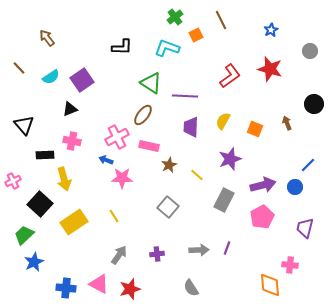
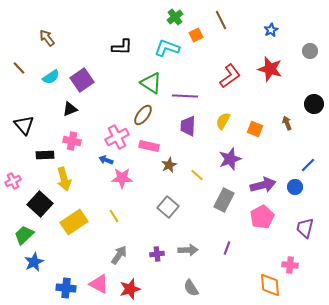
purple trapezoid at (191, 127): moved 3 px left, 1 px up
gray arrow at (199, 250): moved 11 px left
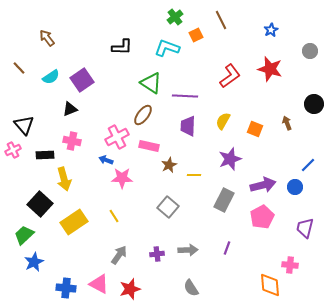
yellow line at (197, 175): moved 3 px left; rotated 40 degrees counterclockwise
pink cross at (13, 181): moved 31 px up
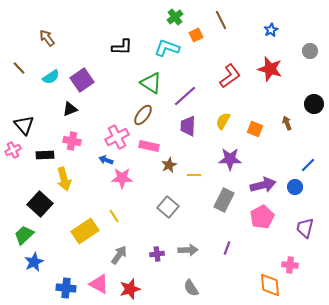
purple line at (185, 96): rotated 45 degrees counterclockwise
purple star at (230, 159): rotated 20 degrees clockwise
yellow rectangle at (74, 222): moved 11 px right, 9 px down
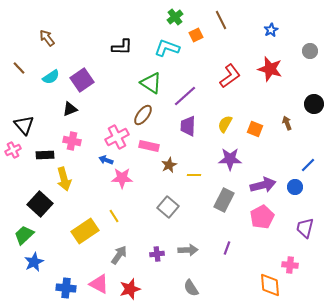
yellow semicircle at (223, 121): moved 2 px right, 3 px down
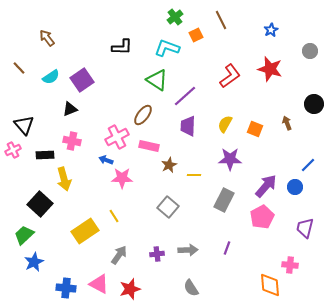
green triangle at (151, 83): moved 6 px right, 3 px up
purple arrow at (263, 185): moved 3 px right, 1 px down; rotated 35 degrees counterclockwise
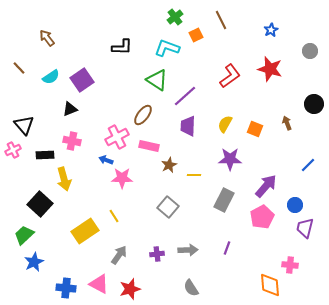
blue circle at (295, 187): moved 18 px down
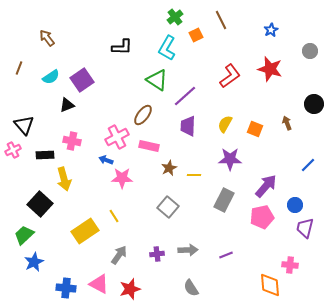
cyan L-shape at (167, 48): rotated 80 degrees counterclockwise
brown line at (19, 68): rotated 64 degrees clockwise
black triangle at (70, 109): moved 3 px left, 4 px up
brown star at (169, 165): moved 3 px down
pink pentagon at (262, 217): rotated 15 degrees clockwise
purple line at (227, 248): moved 1 px left, 7 px down; rotated 48 degrees clockwise
